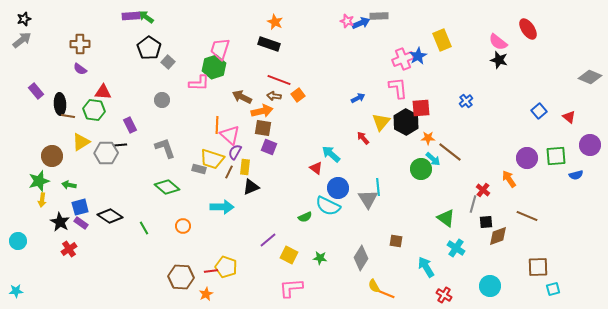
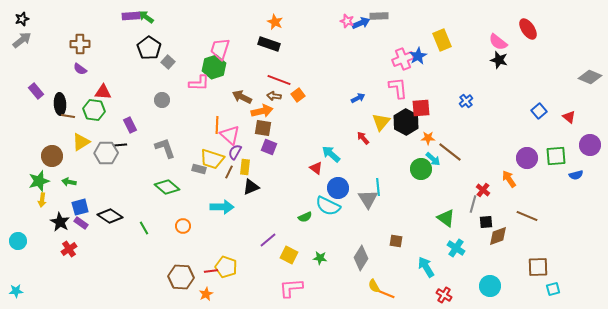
black star at (24, 19): moved 2 px left
green arrow at (69, 185): moved 3 px up
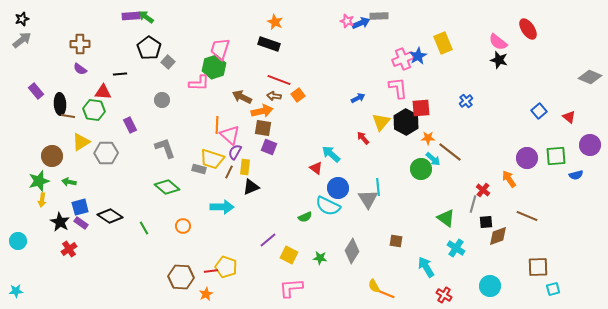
yellow rectangle at (442, 40): moved 1 px right, 3 px down
black line at (120, 145): moved 71 px up
gray diamond at (361, 258): moved 9 px left, 7 px up
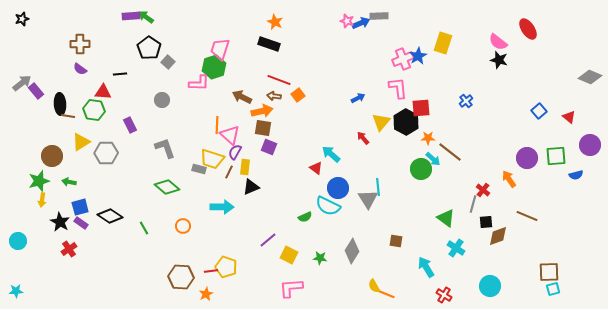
gray arrow at (22, 40): moved 43 px down
yellow rectangle at (443, 43): rotated 40 degrees clockwise
brown square at (538, 267): moved 11 px right, 5 px down
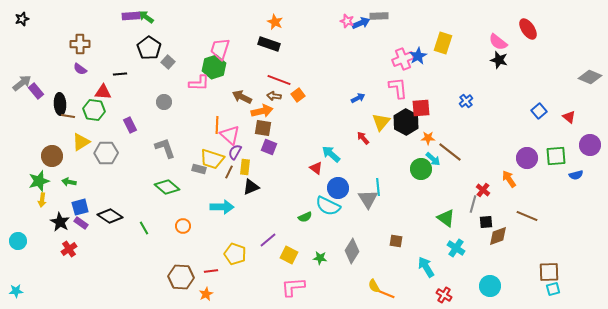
gray circle at (162, 100): moved 2 px right, 2 px down
yellow pentagon at (226, 267): moved 9 px right, 13 px up
pink L-shape at (291, 288): moved 2 px right, 1 px up
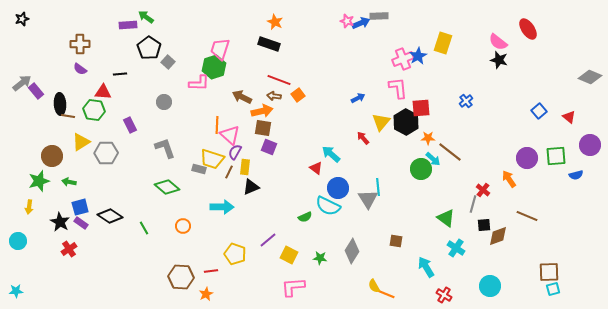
purple rectangle at (131, 16): moved 3 px left, 9 px down
yellow arrow at (42, 200): moved 13 px left, 7 px down
black square at (486, 222): moved 2 px left, 3 px down
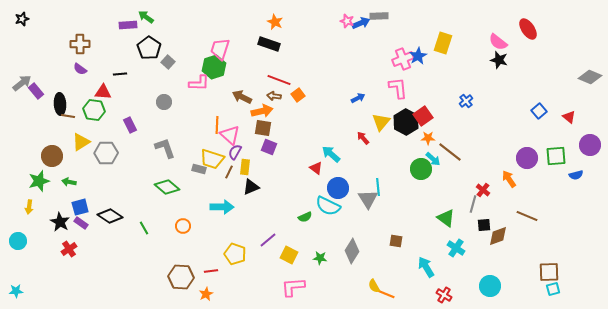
red square at (421, 108): moved 2 px right, 8 px down; rotated 30 degrees counterclockwise
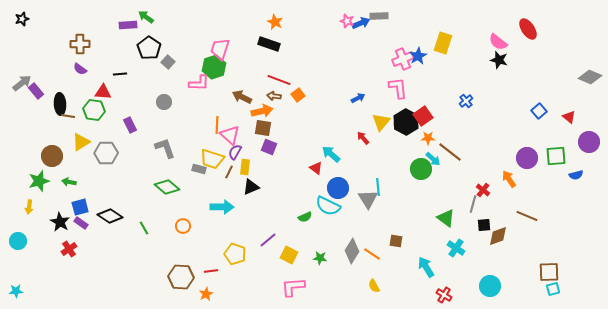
purple circle at (590, 145): moved 1 px left, 3 px up
orange line at (386, 294): moved 14 px left, 40 px up; rotated 12 degrees clockwise
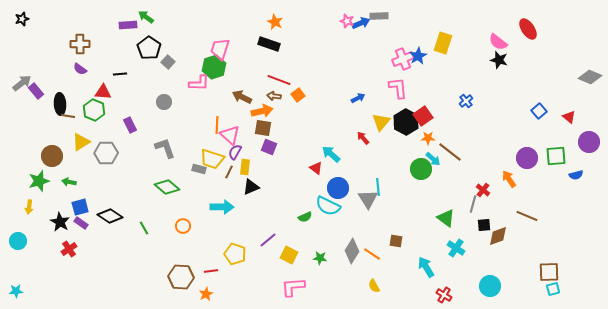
green hexagon at (94, 110): rotated 15 degrees clockwise
